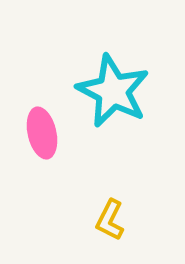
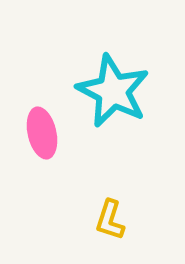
yellow L-shape: rotated 9 degrees counterclockwise
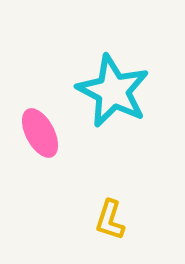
pink ellipse: moved 2 px left; rotated 15 degrees counterclockwise
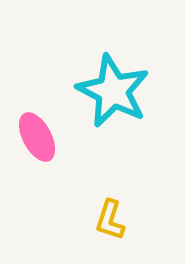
pink ellipse: moved 3 px left, 4 px down
